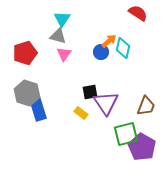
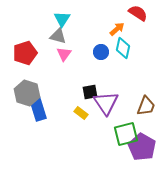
orange arrow: moved 8 px right, 12 px up
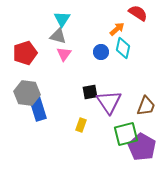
gray hexagon: rotated 10 degrees counterclockwise
purple triangle: moved 3 px right, 1 px up
yellow rectangle: moved 12 px down; rotated 72 degrees clockwise
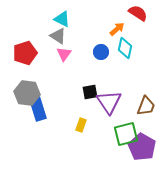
cyan triangle: rotated 36 degrees counterclockwise
gray triangle: rotated 18 degrees clockwise
cyan diamond: moved 2 px right
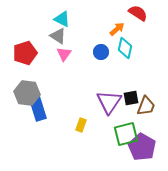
black square: moved 41 px right, 6 px down
purple triangle: rotated 8 degrees clockwise
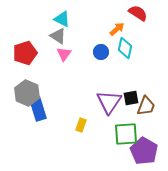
gray hexagon: rotated 15 degrees clockwise
green square: rotated 10 degrees clockwise
purple pentagon: moved 2 px right, 4 px down
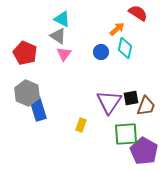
red pentagon: rotated 30 degrees counterclockwise
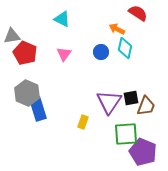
orange arrow: rotated 112 degrees counterclockwise
gray triangle: moved 46 px left; rotated 42 degrees counterclockwise
yellow rectangle: moved 2 px right, 3 px up
purple pentagon: moved 1 px left, 1 px down; rotated 8 degrees counterclockwise
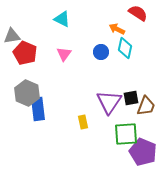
blue rectangle: rotated 10 degrees clockwise
yellow rectangle: rotated 32 degrees counterclockwise
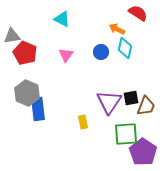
pink triangle: moved 2 px right, 1 px down
purple pentagon: rotated 12 degrees clockwise
